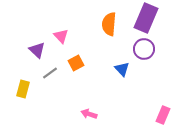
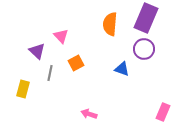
orange semicircle: moved 1 px right
purple triangle: moved 1 px down
blue triangle: rotated 28 degrees counterclockwise
gray line: rotated 42 degrees counterclockwise
pink rectangle: moved 3 px up
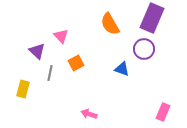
purple rectangle: moved 6 px right
orange semicircle: rotated 35 degrees counterclockwise
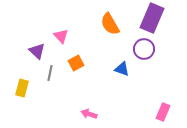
yellow rectangle: moved 1 px left, 1 px up
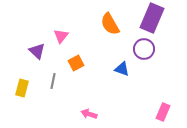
pink triangle: rotated 21 degrees clockwise
gray line: moved 3 px right, 8 px down
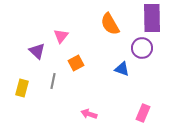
purple rectangle: rotated 24 degrees counterclockwise
purple circle: moved 2 px left, 1 px up
pink rectangle: moved 20 px left, 1 px down
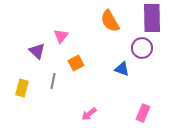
orange semicircle: moved 3 px up
pink arrow: rotated 56 degrees counterclockwise
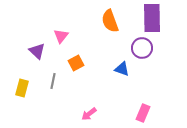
orange semicircle: rotated 10 degrees clockwise
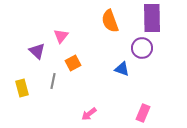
orange square: moved 3 px left
yellow rectangle: rotated 30 degrees counterclockwise
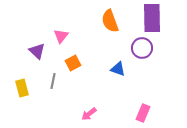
blue triangle: moved 4 px left
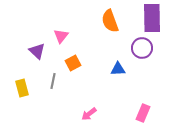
blue triangle: rotated 21 degrees counterclockwise
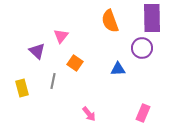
orange square: moved 2 px right; rotated 28 degrees counterclockwise
pink arrow: rotated 91 degrees counterclockwise
